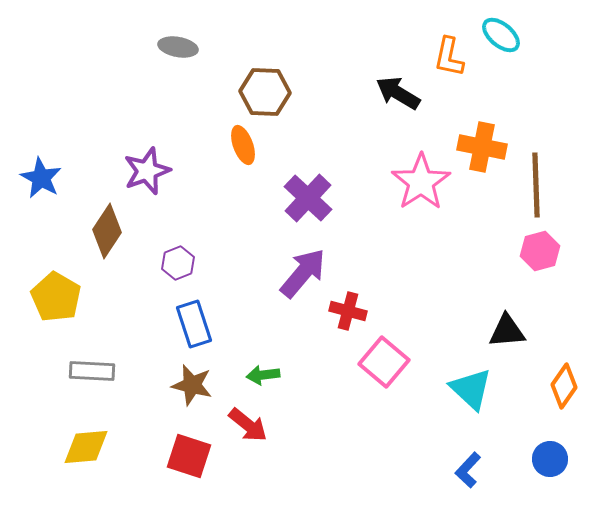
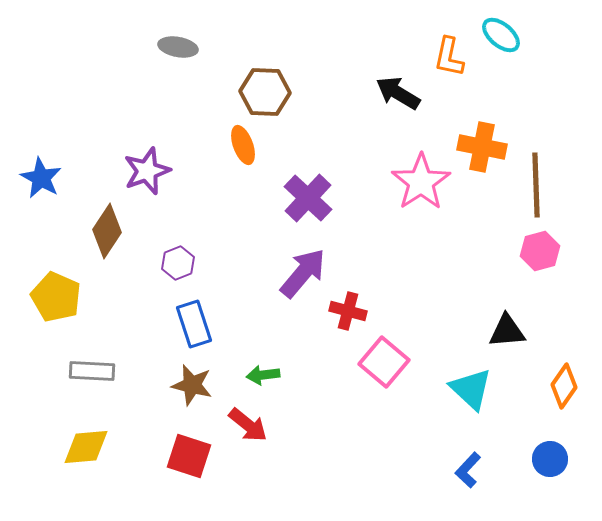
yellow pentagon: rotated 6 degrees counterclockwise
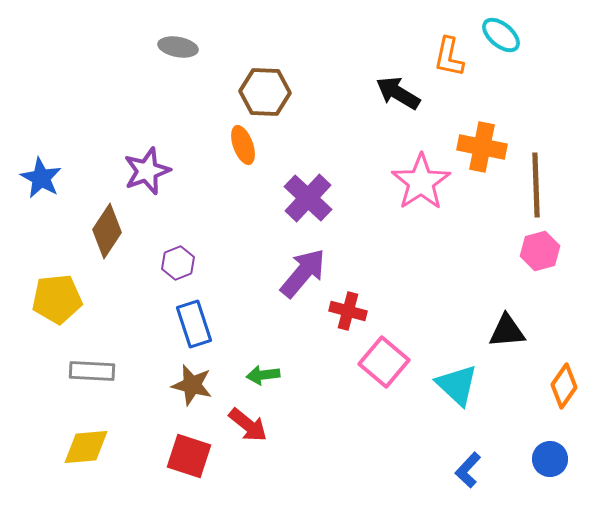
yellow pentagon: moved 1 px right, 2 px down; rotated 30 degrees counterclockwise
cyan triangle: moved 14 px left, 4 px up
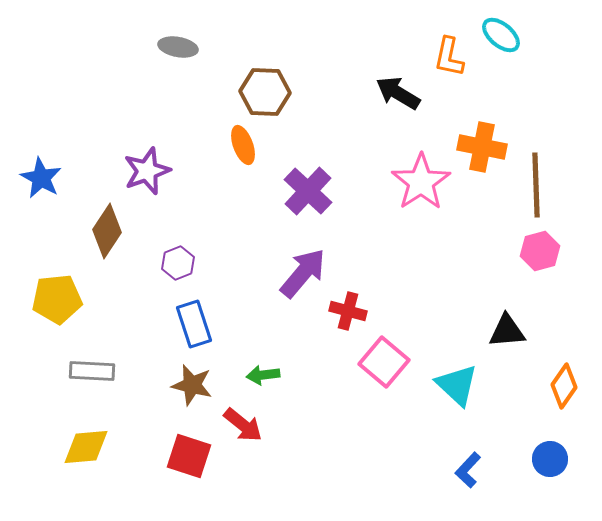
purple cross: moved 7 px up
red arrow: moved 5 px left
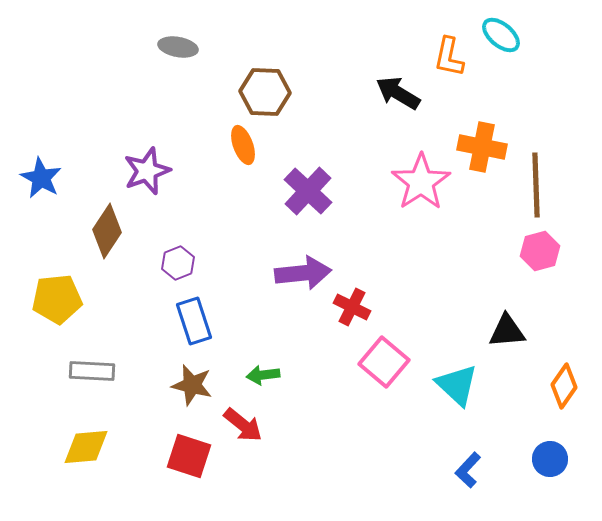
purple arrow: rotated 44 degrees clockwise
red cross: moved 4 px right, 4 px up; rotated 12 degrees clockwise
blue rectangle: moved 3 px up
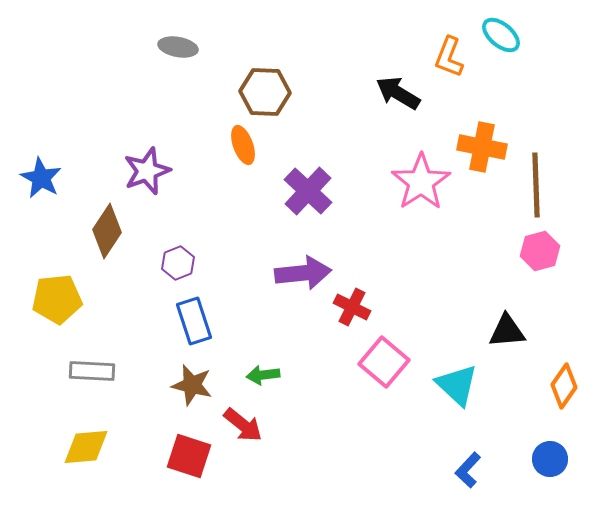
orange L-shape: rotated 9 degrees clockwise
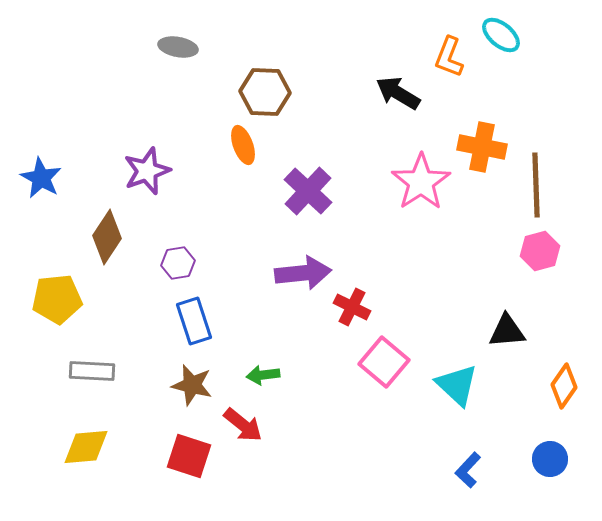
brown diamond: moved 6 px down
purple hexagon: rotated 12 degrees clockwise
